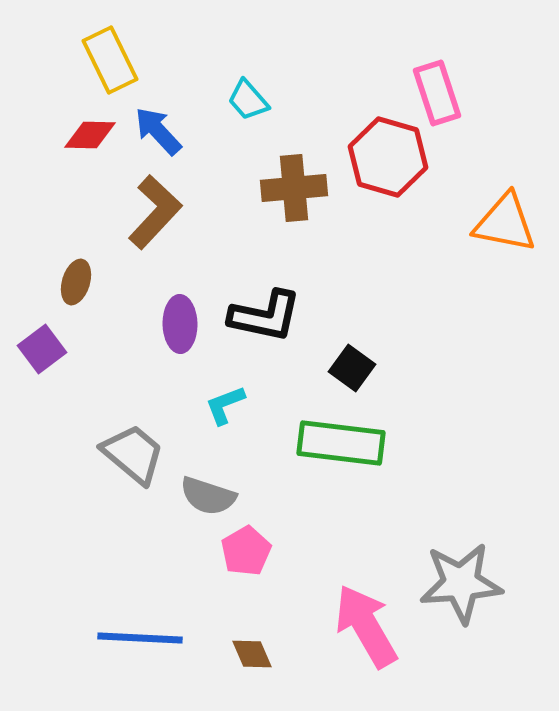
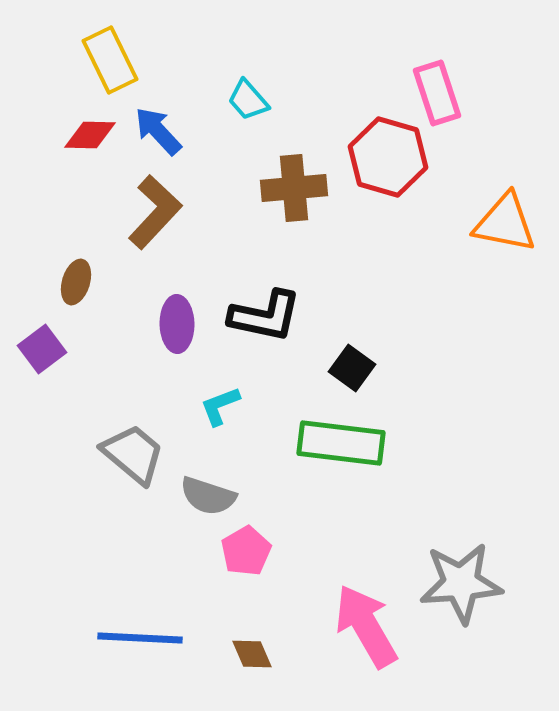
purple ellipse: moved 3 px left
cyan L-shape: moved 5 px left, 1 px down
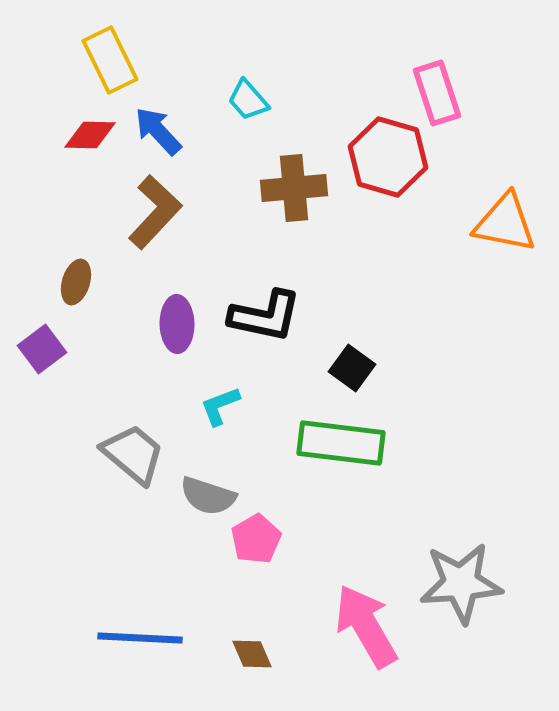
pink pentagon: moved 10 px right, 12 px up
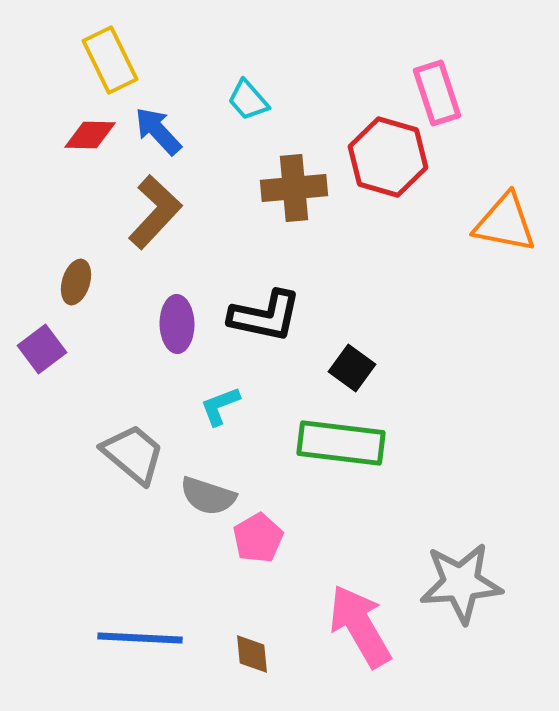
pink pentagon: moved 2 px right, 1 px up
pink arrow: moved 6 px left
brown diamond: rotated 18 degrees clockwise
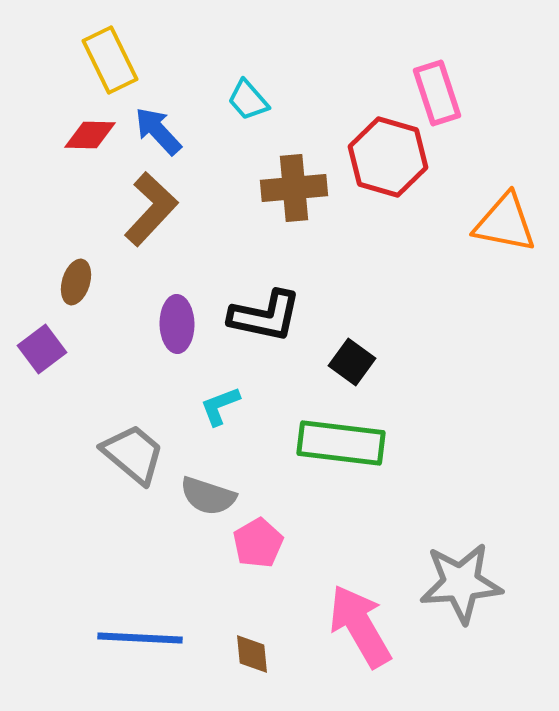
brown L-shape: moved 4 px left, 3 px up
black square: moved 6 px up
pink pentagon: moved 5 px down
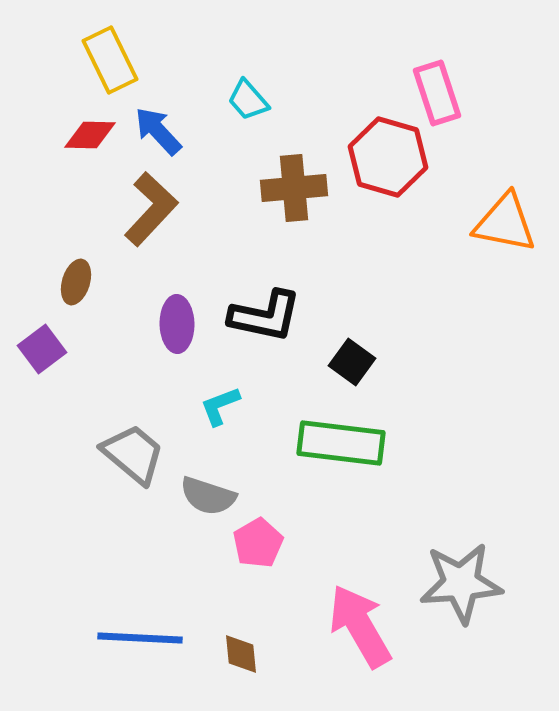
brown diamond: moved 11 px left
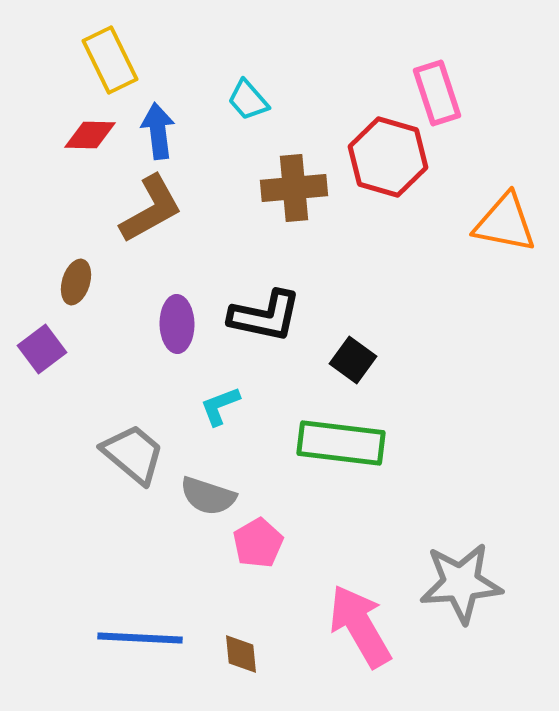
blue arrow: rotated 36 degrees clockwise
brown L-shape: rotated 18 degrees clockwise
black square: moved 1 px right, 2 px up
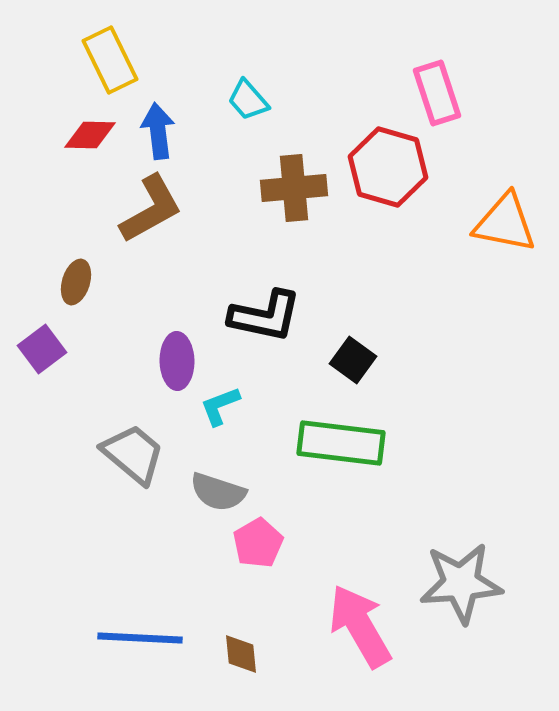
red hexagon: moved 10 px down
purple ellipse: moved 37 px down
gray semicircle: moved 10 px right, 4 px up
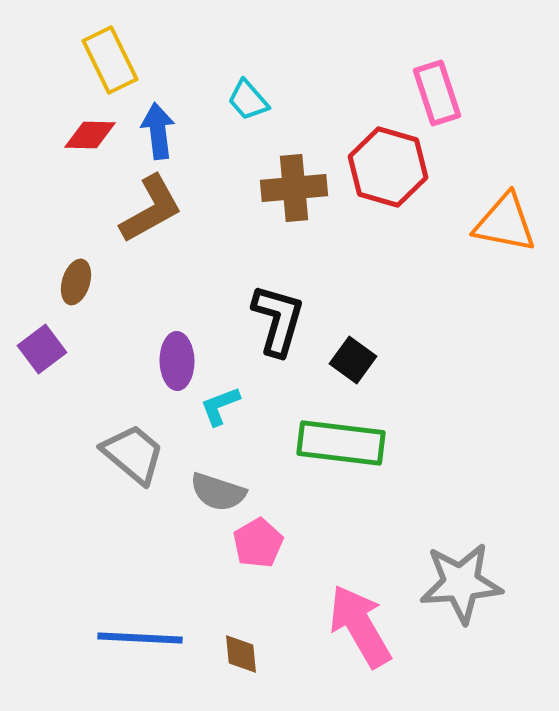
black L-shape: moved 13 px right, 4 px down; rotated 86 degrees counterclockwise
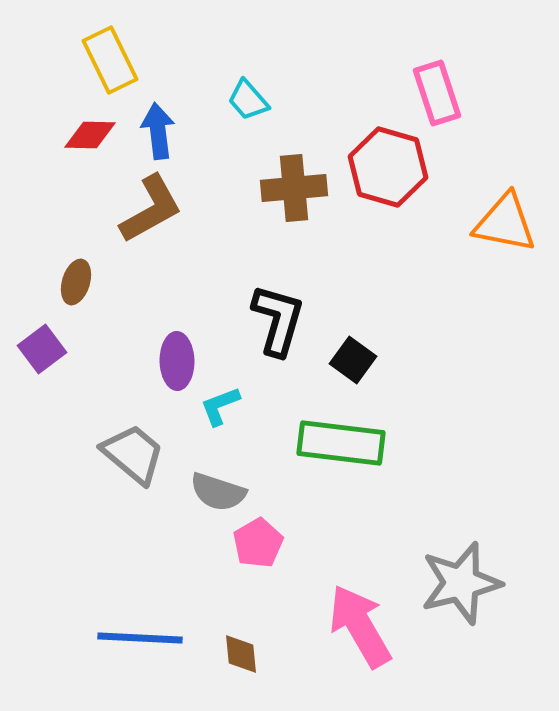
gray star: rotated 10 degrees counterclockwise
